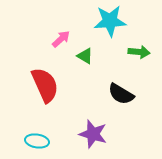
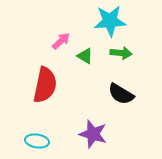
pink arrow: moved 2 px down
green arrow: moved 18 px left, 1 px down
red semicircle: rotated 36 degrees clockwise
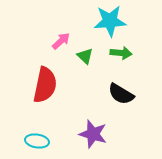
green triangle: rotated 12 degrees clockwise
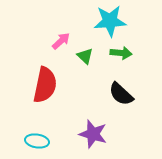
black semicircle: rotated 12 degrees clockwise
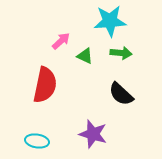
green triangle: rotated 18 degrees counterclockwise
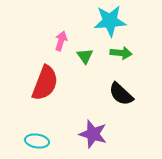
pink arrow: rotated 30 degrees counterclockwise
green triangle: rotated 30 degrees clockwise
red semicircle: moved 2 px up; rotated 9 degrees clockwise
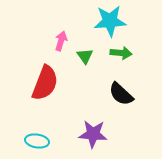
purple star: rotated 12 degrees counterclockwise
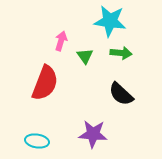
cyan star: rotated 12 degrees clockwise
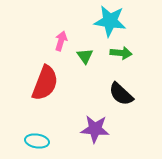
purple star: moved 2 px right, 5 px up
